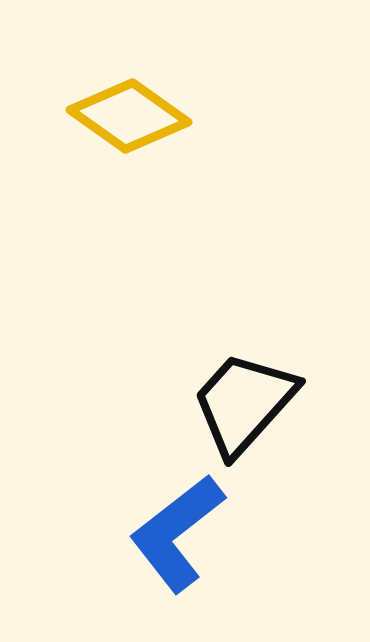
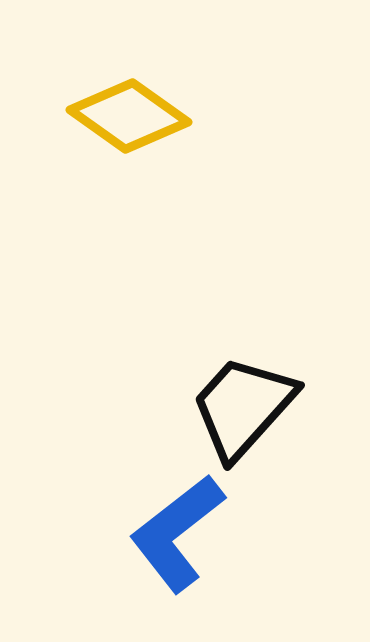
black trapezoid: moved 1 px left, 4 px down
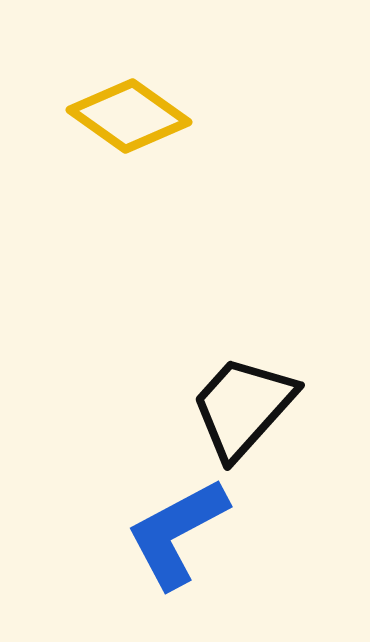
blue L-shape: rotated 10 degrees clockwise
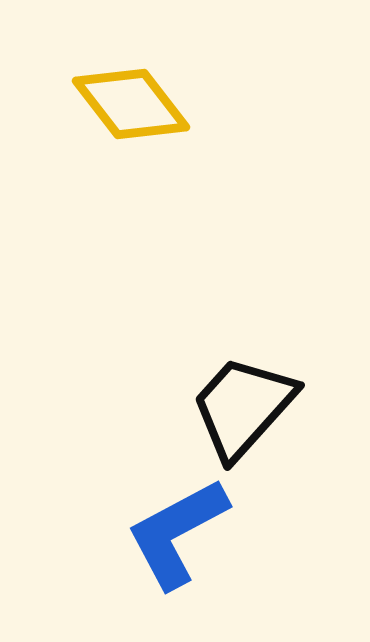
yellow diamond: moved 2 px right, 12 px up; rotated 17 degrees clockwise
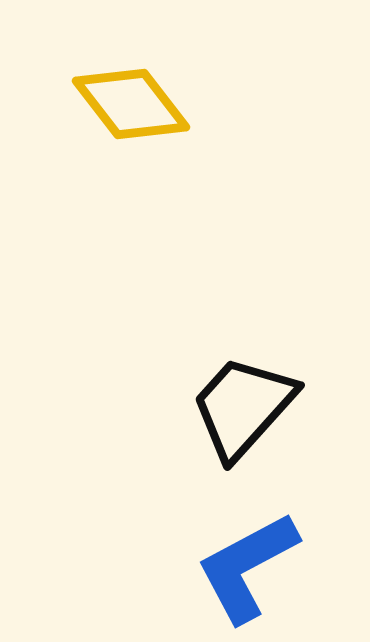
blue L-shape: moved 70 px right, 34 px down
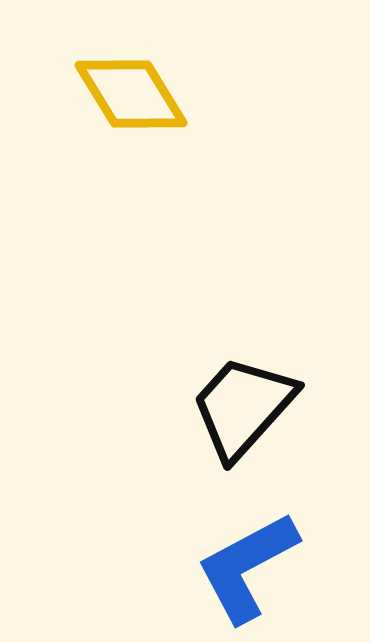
yellow diamond: moved 10 px up; rotated 6 degrees clockwise
